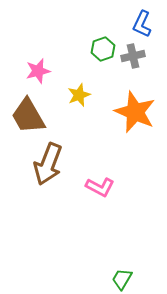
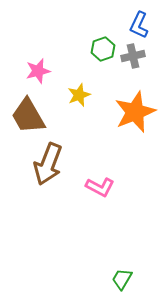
blue L-shape: moved 3 px left, 1 px down
orange star: rotated 27 degrees clockwise
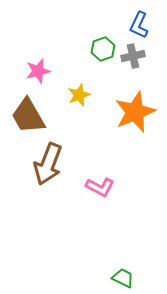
green trapezoid: moved 1 px right, 1 px up; rotated 85 degrees clockwise
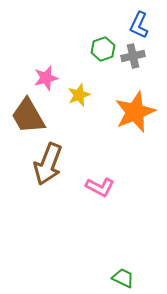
pink star: moved 8 px right, 7 px down
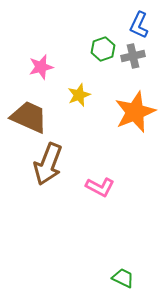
pink star: moved 5 px left, 11 px up
brown trapezoid: moved 1 px right, 1 px down; rotated 144 degrees clockwise
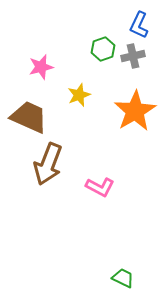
orange star: moved 1 px up; rotated 9 degrees counterclockwise
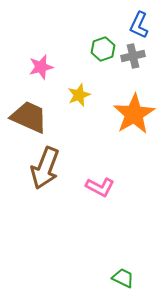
orange star: moved 1 px left, 3 px down
brown arrow: moved 3 px left, 4 px down
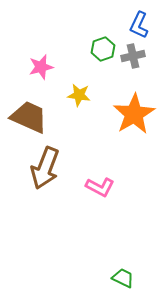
yellow star: rotated 30 degrees clockwise
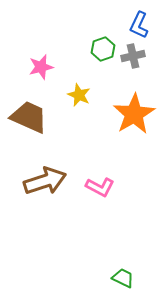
yellow star: rotated 15 degrees clockwise
brown arrow: moved 13 px down; rotated 129 degrees counterclockwise
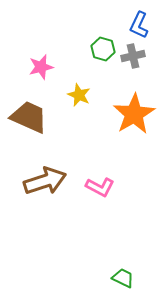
green hexagon: rotated 25 degrees counterclockwise
